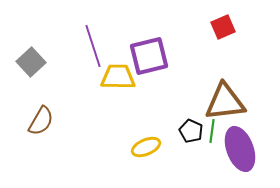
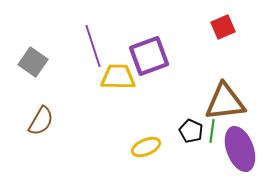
purple square: rotated 6 degrees counterclockwise
gray square: moved 2 px right; rotated 12 degrees counterclockwise
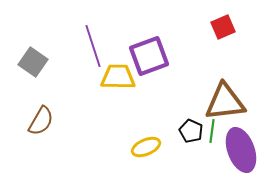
purple ellipse: moved 1 px right, 1 px down
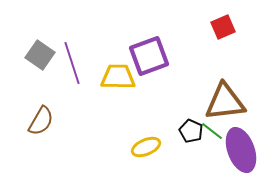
purple line: moved 21 px left, 17 px down
gray square: moved 7 px right, 7 px up
green line: rotated 60 degrees counterclockwise
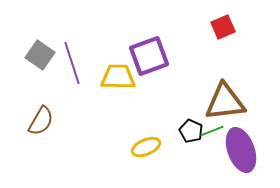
green line: rotated 60 degrees counterclockwise
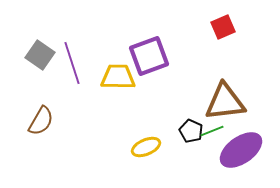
purple ellipse: rotated 75 degrees clockwise
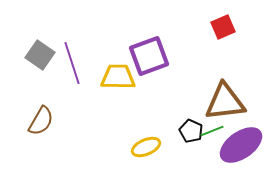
purple ellipse: moved 5 px up
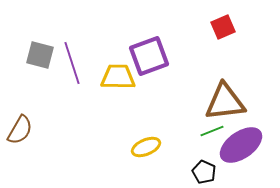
gray square: rotated 20 degrees counterclockwise
brown semicircle: moved 21 px left, 9 px down
black pentagon: moved 13 px right, 41 px down
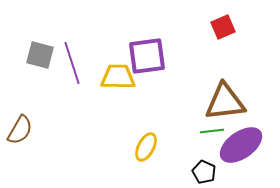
purple square: moved 2 px left; rotated 12 degrees clockwise
green line: rotated 15 degrees clockwise
yellow ellipse: rotated 40 degrees counterclockwise
